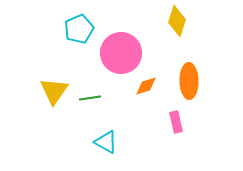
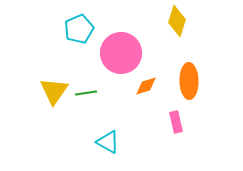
green line: moved 4 px left, 5 px up
cyan triangle: moved 2 px right
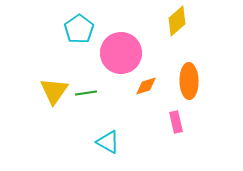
yellow diamond: rotated 32 degrees clockwise
cyan pentagon: rotated 12 degrees counterclockwise
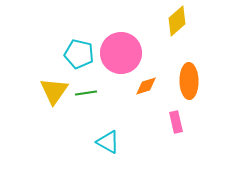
cyan pentagon: moved 25 px down; rotated 24 degrees counterclockwise
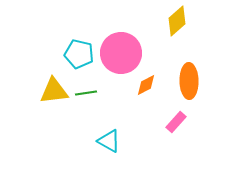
orange diamond: moved 1 px up; rotated 10 degrees counterclockwise
yellow triangle: rotated 48 degrees clockwise
pink rectangle: rotated 55 degrees clockwise
cyan triangle: moved 1 px right, 1 px up
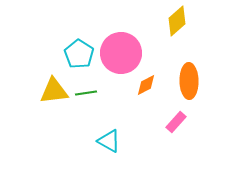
cyan pentagon: rotated 20 degrees clockwise
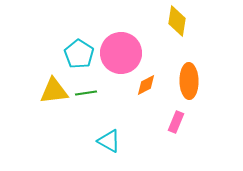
yellow diamond: rotated 40 degrees counterclockwise
pink rectangle: rotated 20 degrees counterclockwise
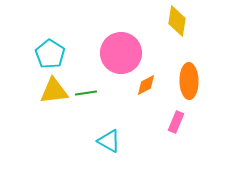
cyan pentagon: moved 29 px left
